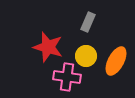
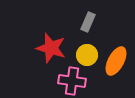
red star: moved 3 px right, 1 px down
yellow circle: moved 1 px right, 1 px up
pink cross: moved 5 px right, 4 px down
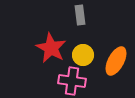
gray rectangle: moved 8 px left, 7 px up; rotated 30 degrees counterclockwise
red star: rotated 12 degrees clockwise
yellow circle: moved 4 px left
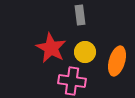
yellow circle: moved 2 px right, 3 px up
orange ellipse: moved 1 px right; rotated 12 degrees counterclockwise
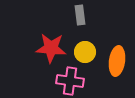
red star: rotated 24 degrees counterclockwise
orange ellipse: rotated 8 degrees counterclockwise
pink cross: moved 2 px left
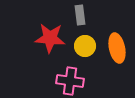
red star: moved 1 px left, 10 px up
yellow circle: moved 6 px up
orange ellipse: moved 13 px up; rotated 20 degrees counterclockwise
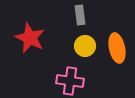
red star: moved 20 px left; rotated 20 degrees clockwise
